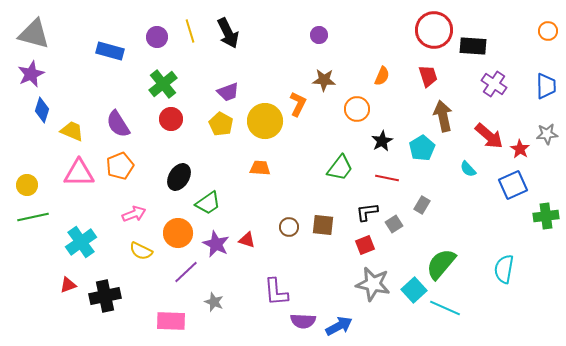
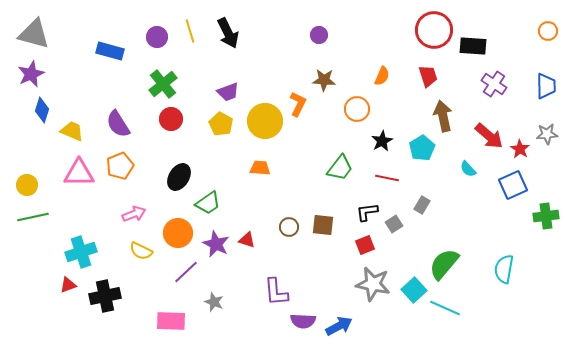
cyan cross at (81, 242): moved 10 px down; rotated 16 degrees clockwise
green semicircle at (441, 264): moved 3 px right
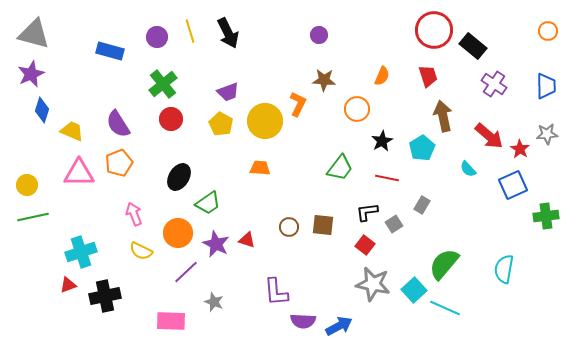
black rectangle at (473, 46): rotated 36 degrees clockwise
orange pentagon at (120, 166): moved 1 px left, 3 px up
pink arrow at (134, 214): rotated 90 degrees counterclockwise
red square at (365, 245): rotated 30 degrees counterclockwise
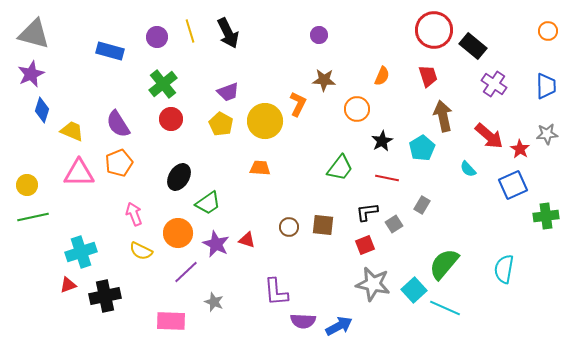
red square at (365, 245): rotated 30 degrees clockwise
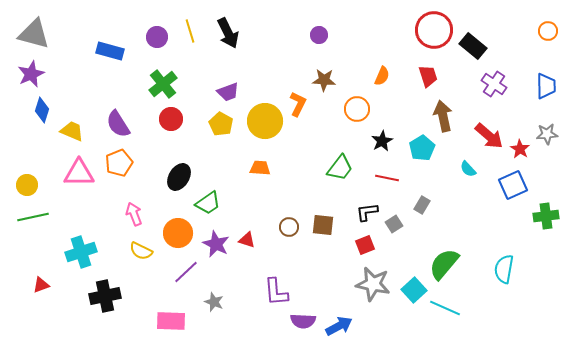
red triangle at (68, 285): moved 27 px left
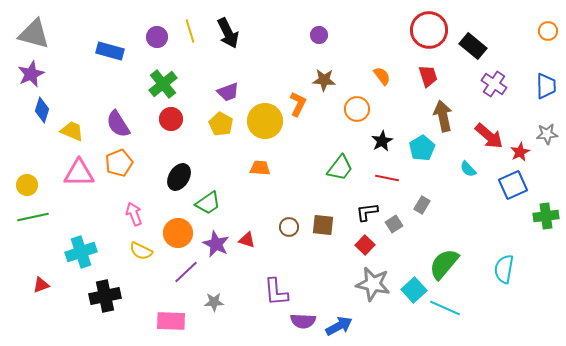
red circle at (434, 30): moved 5 px left
orange semicircle at (382, 76): rotated 60 degrees counterclockwise
red star at (520, 149): moved 3 px down; rotated 12 degrees clockwise
red square at (365, 245): rotated 24 degrees counterclockwise
gray star at (214, 302): rotated 24 degrees counterclockwise
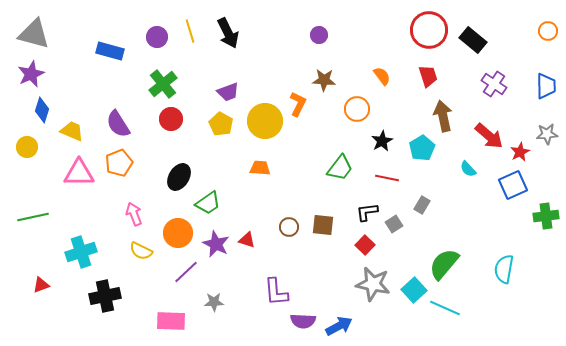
black rectangle at (473, 46): moved 6 px up
yellow circle at (27, 185): moved 38 px up
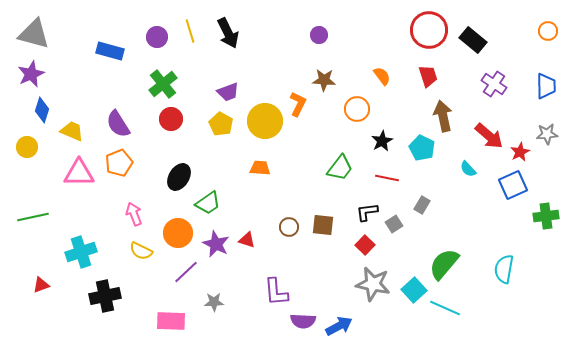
cyan pentagon at (422, 148): rotated 15 degrees counterclockwise
